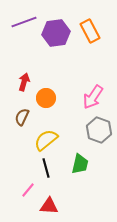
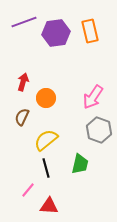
orange rectangle: rotated 15 degrees clockwise
red arrow: moved 1 px left
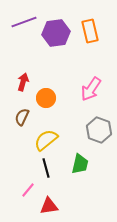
pink arrow: moved 2 px left, 8 px up
red triangle: rotated 12 degrees counterclockwise
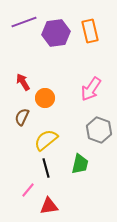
red arrow: rotated 48 degrees counterclockwise
orange circle: moved 1 px left
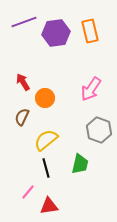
pink line: moved 2 px down
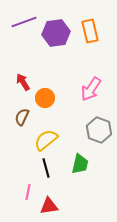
pink line: rotated 28 degrees counterclockwise
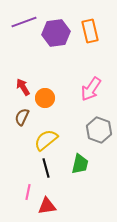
red arrow: moved 5 px down
red triangle: moved 2 px left
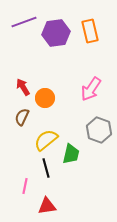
green trapezoid: moved 9 px left, 10 px up
pink line: moved 3 px left, 6 px up
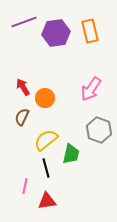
red triangle: moved 5 px up
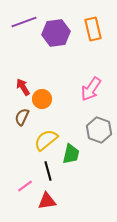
orange rectangle: moved 3 px right, 2 px up
orange circle: moved 3 px left, 1 px down
black line: moved 2 px right, 3 px down
pink line: rotated 42 degrees clockwise
